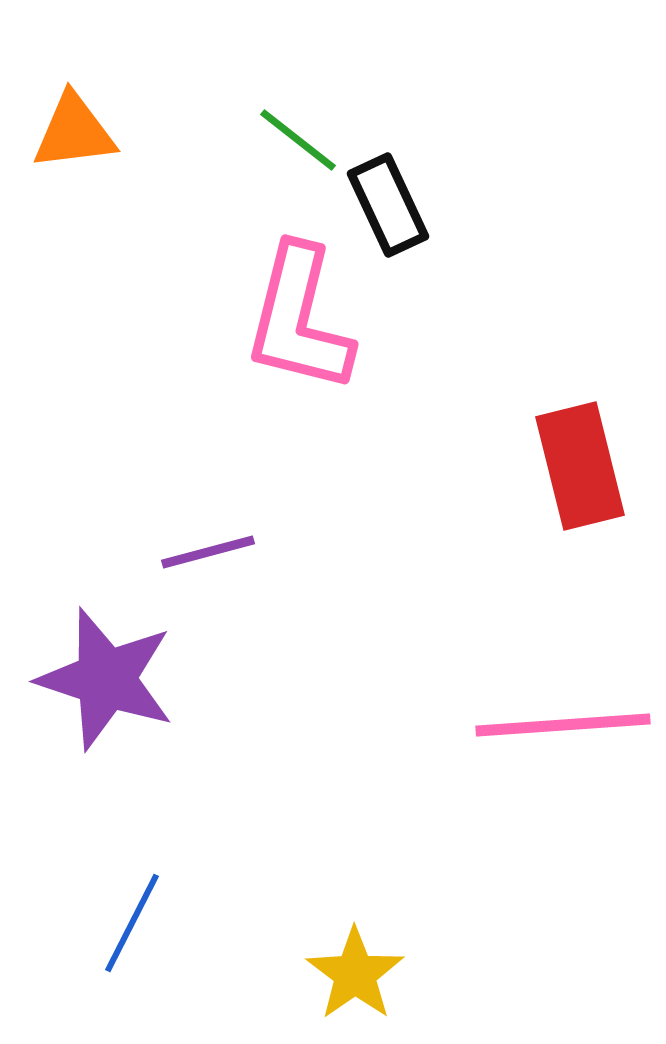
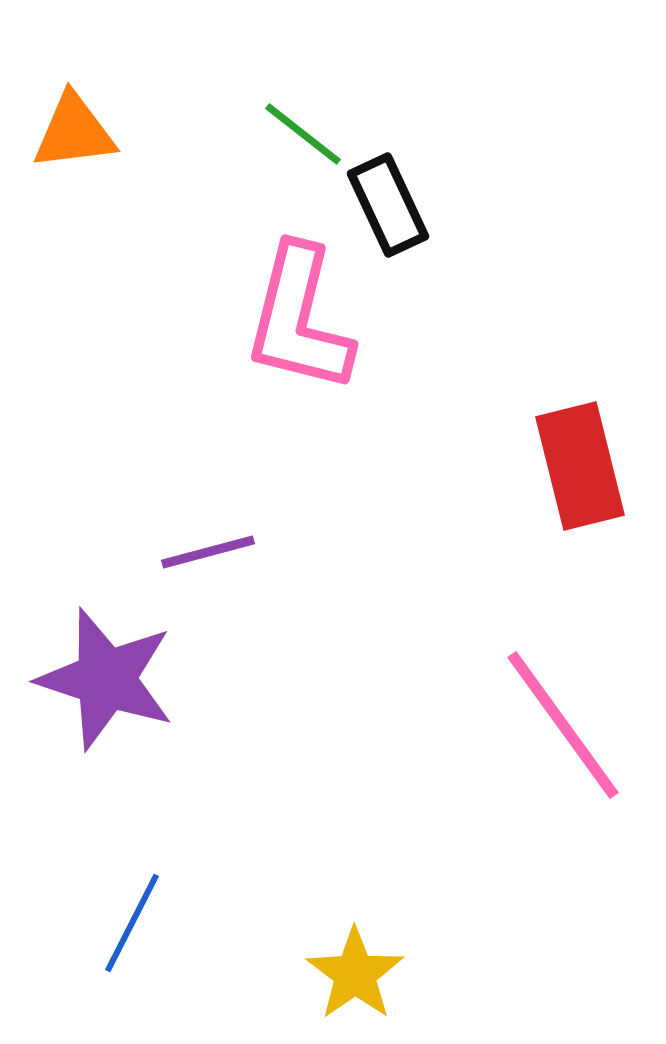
green line: moved 5 px right, 6 px up
pink line: rotated 58 degrees clockwise
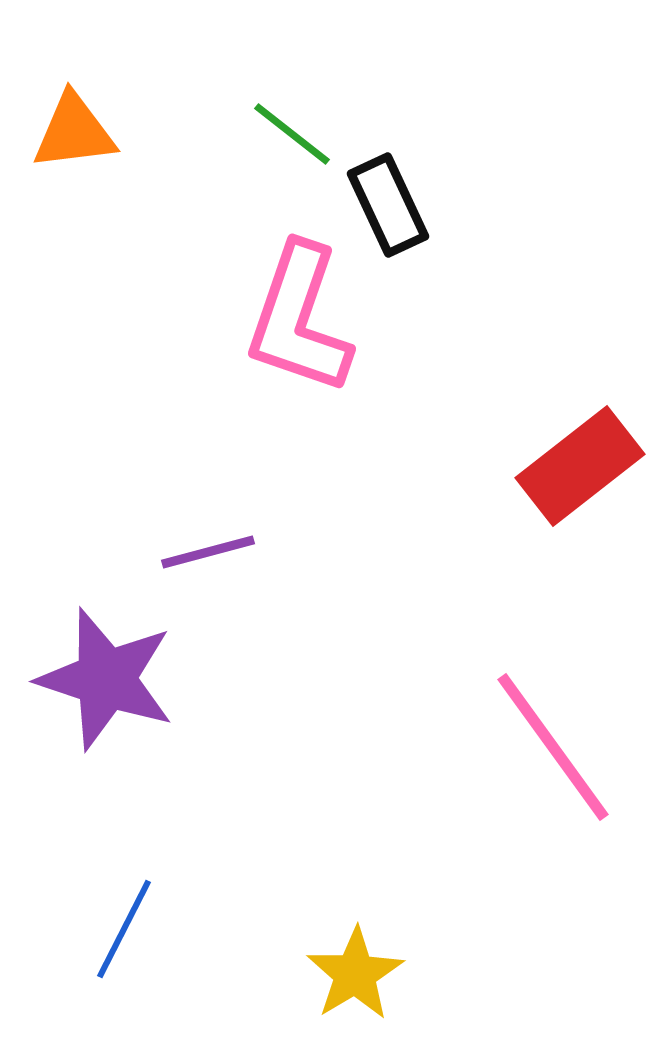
green line: moved 11 px left
pink L-shape: rotated 5 degrees clockwise
red rectangle: rotated 66 degrees clockwise
pink line: moved 10 px left, 22 px down
blue line: moved 8 px left, 6 px down
yellow star: rotated 4 degrees clockwise
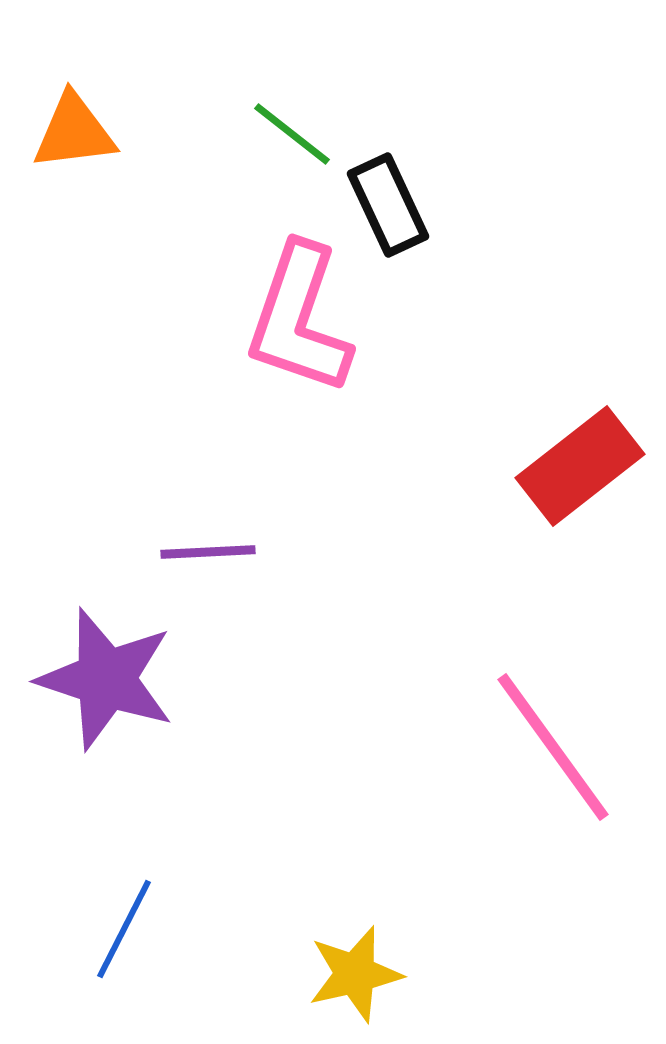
purple line: rotated 12 degrees clockwise
yellow star: rotated 18 degrees clockwise
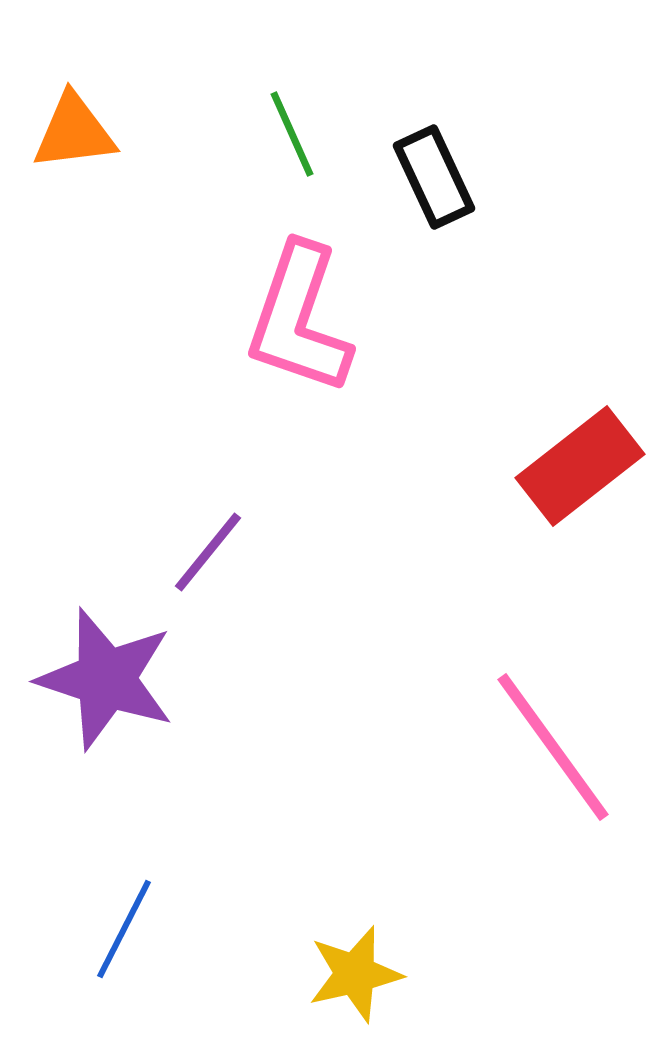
green line: rotated 28 degrees clockwise
black rectangle: moved 46 px right, 28 px up
purple line: rotated 48 degrees counterclockwise
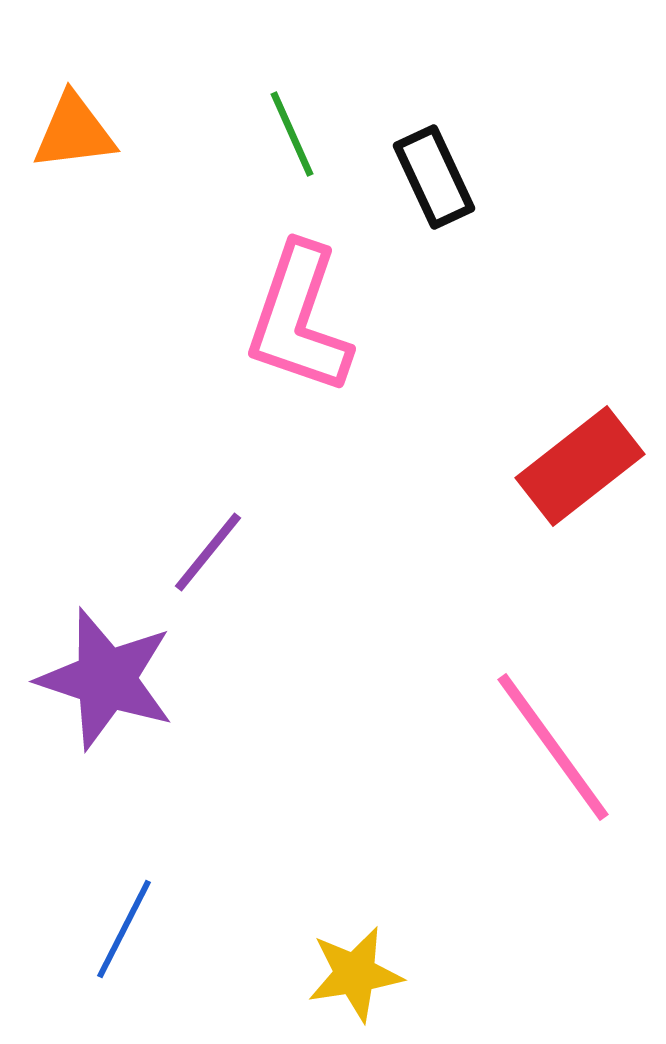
yellow star: rotated 4 degrees clockwise
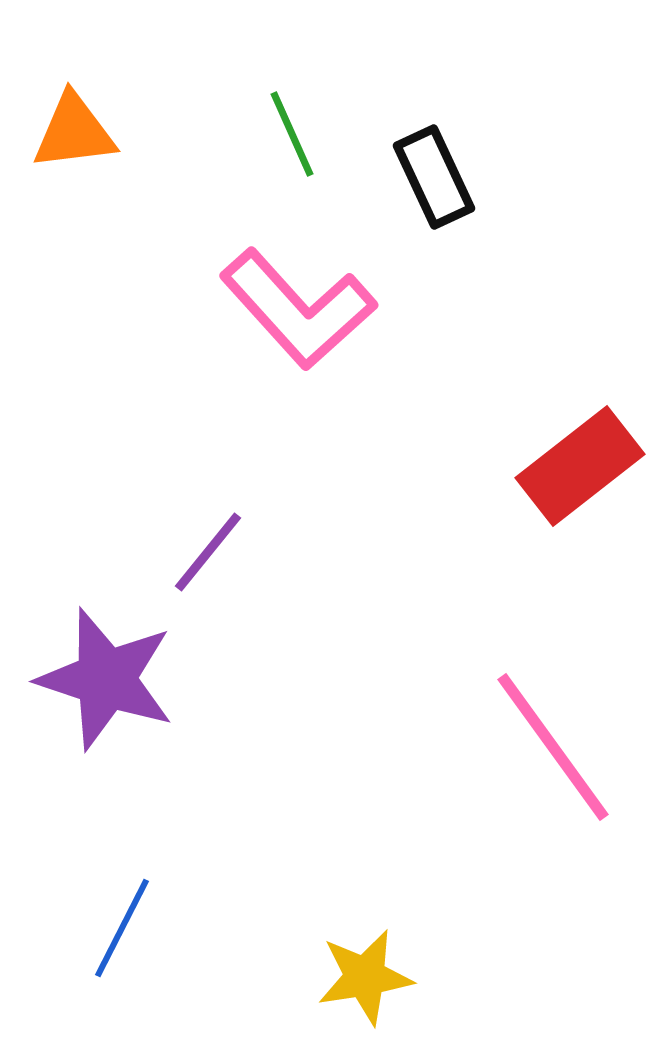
pink L-shape: moved 1 px left, 10 px up; rotated 61 degrees counterclockwise
blue line: moved 2 px left, 1 px up
yellow star: moved 10 px right, 3 px down
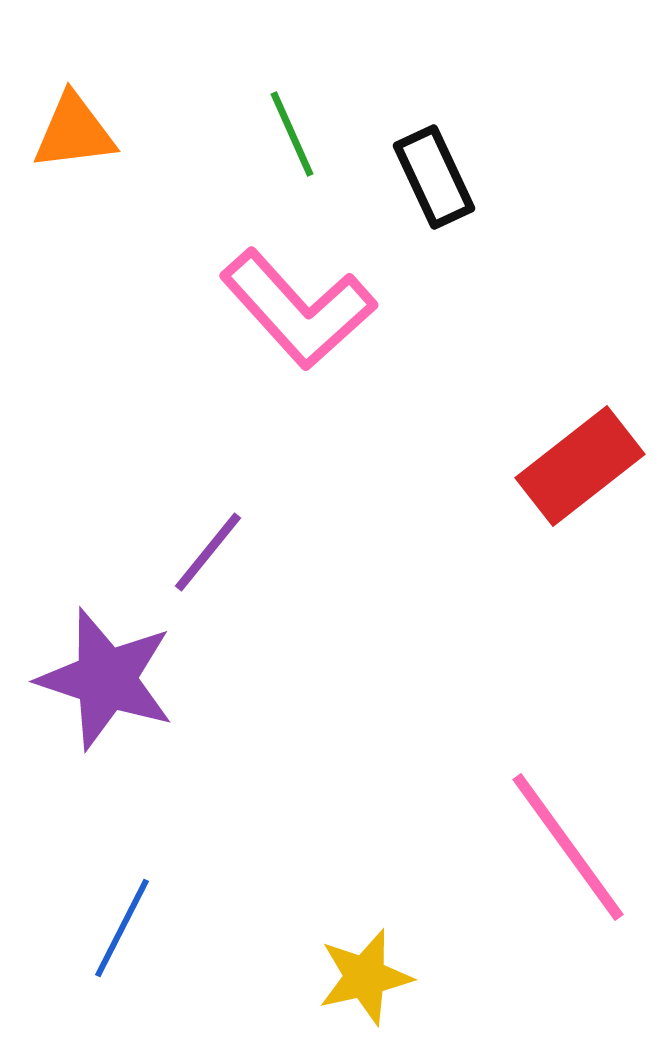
pink line: moved 15 px right, 100 px down
yellow star: rotated 4 degrees counterclockwise
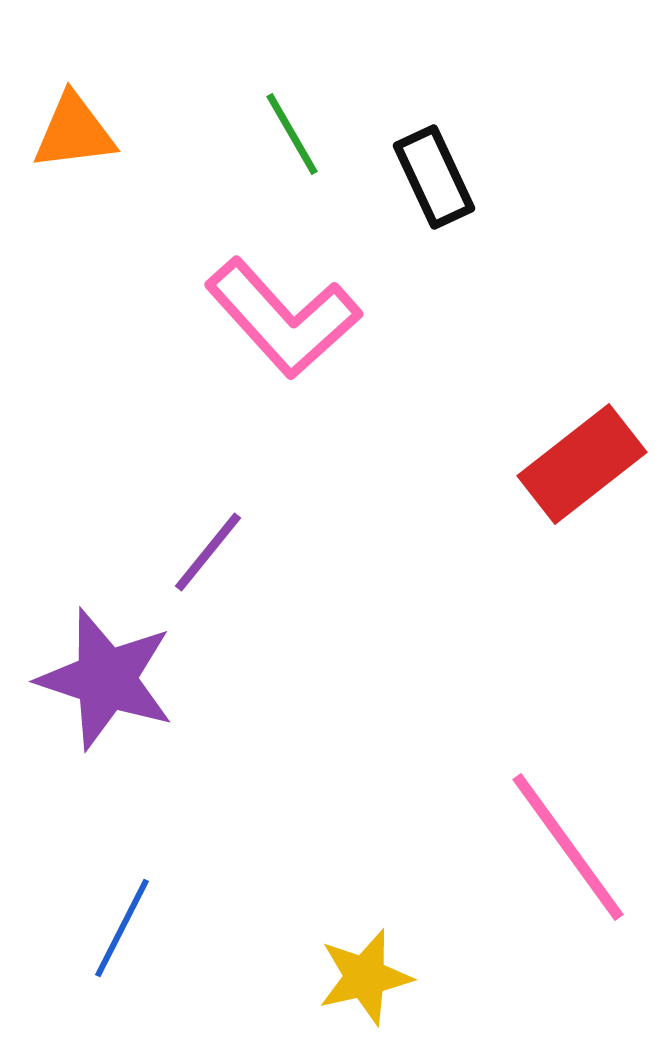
green line: rotated 6 degrees counterclockwise
pink L-shape: moved 15 px left, 9 px down
red rectangle: moved 2 px right, 2 px up
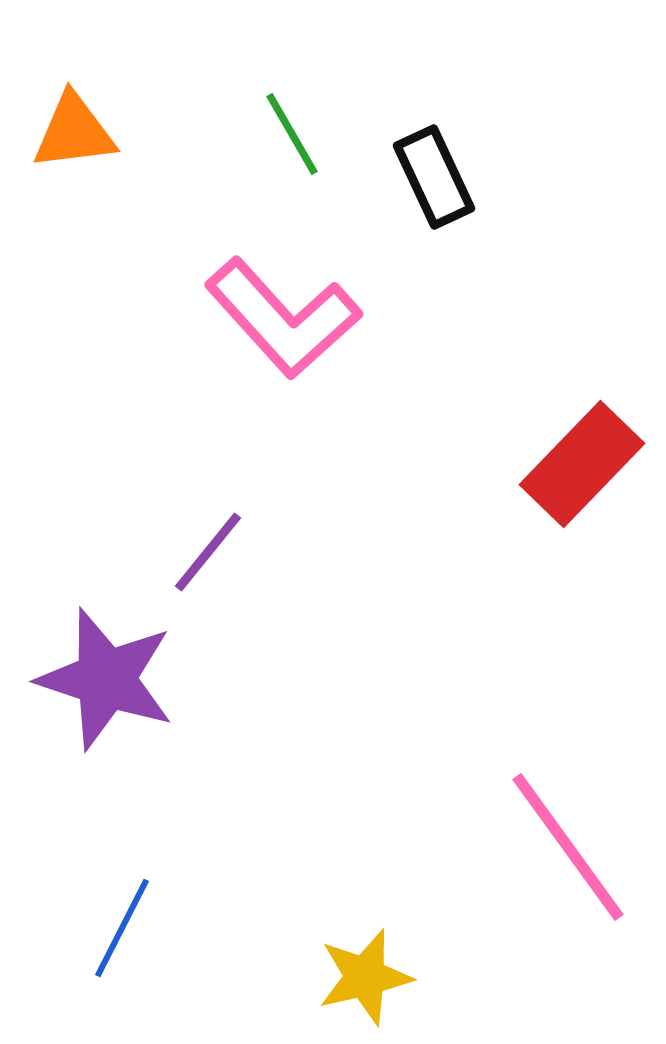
red rectangle: rotated 8 degrees counterclockwise
